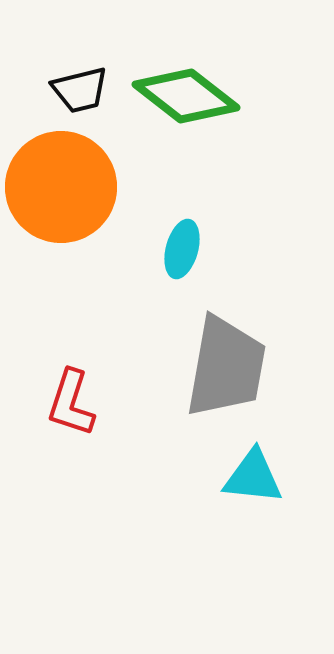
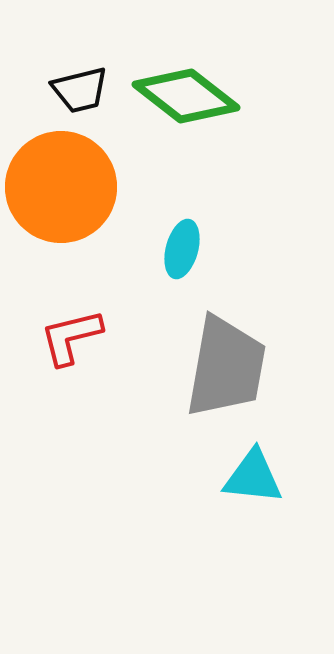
red L-shape: moved 66 px up; rotated 58 degrees clockwise
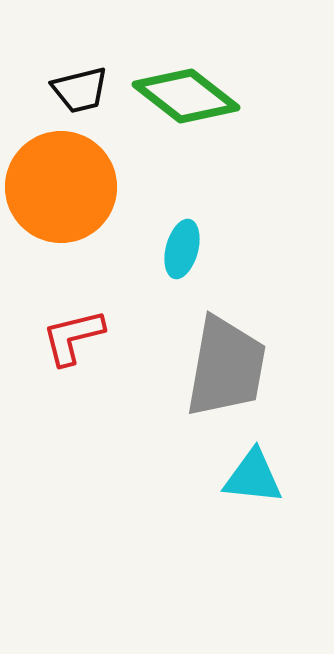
red L-shape: moved 2 px right
